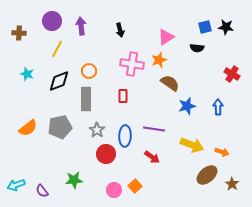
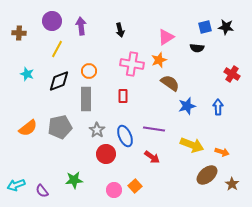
blue ellipse: rotated 25 degrees counterclockwise
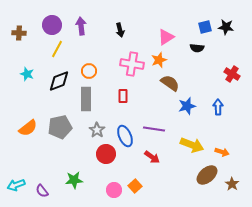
purple circle: moved 4 px down
